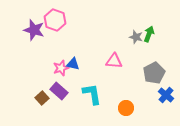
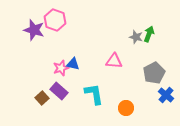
cyan L-shape: moved 2 px right
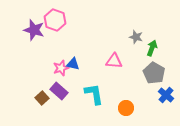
green arrow: moved 3 px right, 14 px down
gray pentagon: rotated 15 degrees counterclockwise
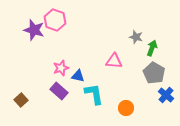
blue triangle: moved 5 px right, 12 px down
brown square: moved 21 px left, 2 px down
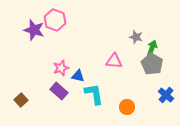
gray pentagon: moved 2 px left, 9 px up
orange circle: moved 1 px right, 1 px up
